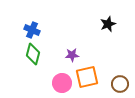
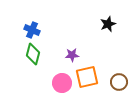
brown circle: moved 1 px left, 2 px up
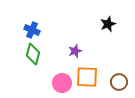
purple star: moved 3 px right, 4 px up; rotated 16 degrees counterclockwise
orange square: rotated 15 degrees clockwise
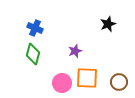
blue cross: moved 3 px right, 2 px up
orange square: moved 1 px down
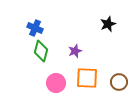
green diamond: moved 8 px right, 3 px up
pink circle: moved 6 px left
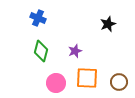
blue cross: moved 3 px right, 10 px up
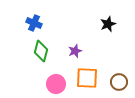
blue cross: moved 4 px left, 5 px down
pink circle: moved 1 px down
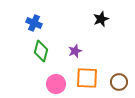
black star: moved 7 px left, 5 px up
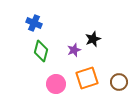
black star: moved 8 px left, 20 px down
purple star: moved 1 px left, 1 px up
orange square: rotated 20 degrees counterclockwise
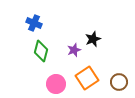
orange square: rotated 15 degrees counterclockwise
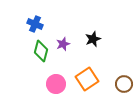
blue cross: moved 1 px right, 1 px down
purple star: moved 11 px left, 6 px up
orange square: moved 1 px down
brown circle: moved 5 px right, 2 px down
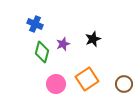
green diamond: moved 1 px right, 1 px down
